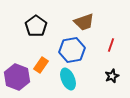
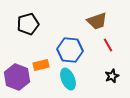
brown trapezoid: moved 13 px right, 1 px up
black pentagon: moved 8 px left, 2 px up; rotated 20 degrees clockwise
red line: moved 3 px left; rotated 48 degrees counterclockwise
blue hexagon: moved 2 px left; rotated 15 degrees clockwise
orange rectangle: rotated 42 degrees clockwise
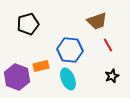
orange rectangle: moved 1 px down
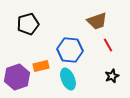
purple hexagon: rotated 20 degrees clockwise
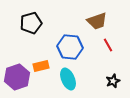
black pentagon: moved 3 px right, 1 px up
blue hexagon: moved 3 px up
black star: moved 1 px right, 5 px down
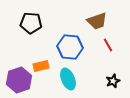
black pentagon: rotated 20 degrees clockwise
purple hexagon: moved 2 px right, 3 px down
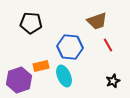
cyan ellipse: moved 4 px left, 3 px up
